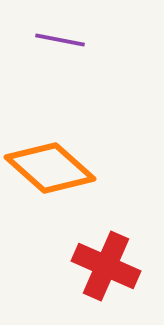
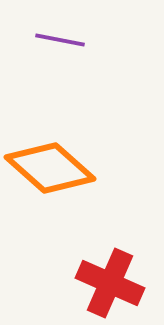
red cross: moved 4 px right, 17 px down
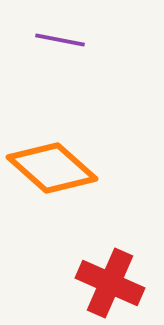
orange diamond: moved 2 px right
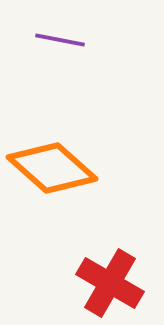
red cross: rotated 6 degrees clockwise
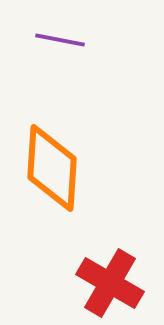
orange diamond: rotated 52 degrees clockwise
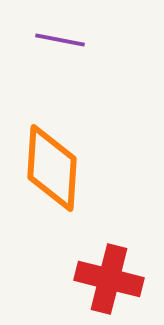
red cross: moved 1 px left, 4 px up; rotated 16 degrees counterclockwise
